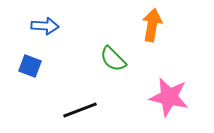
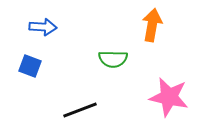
blue arrow: moved 2 px left, 1 px down
green semicircle: rotated 44 degrees counterclockwise
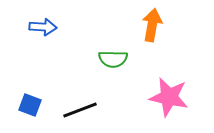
blue square: moved 39 px down
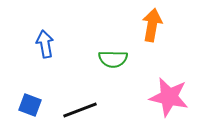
blue arrow: moved 2 px right, 17 px down; rotated 104 degrees counterclockwise
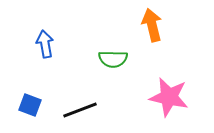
orange arrow: rotated 24 degrees counterclockwise
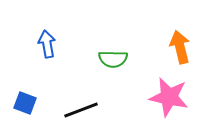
orange arrow: moved 28 px right, 22 px down
blue arrow: moved 2 px right
blue square: moved 5 px left, 2 px up
black line: moved 1 px right
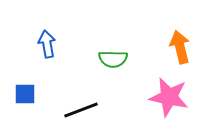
blue square: moved 9 px up; rotated 20 degrees counterclockwise
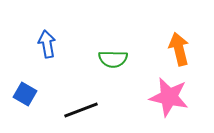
orange arrow: moved 1 px left, 2 px down
blue square: rotated 30 degrees clockwise
